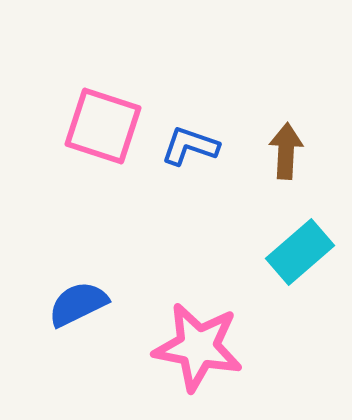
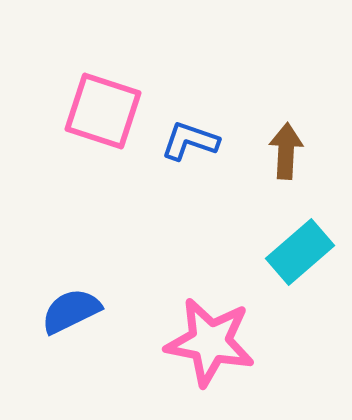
pink square: moved 15 px up
blue L-shape: moved 5 px up
blue semicircle: moved 7 px left, 7 px down
pink star: moved 12 px right, 5 px up
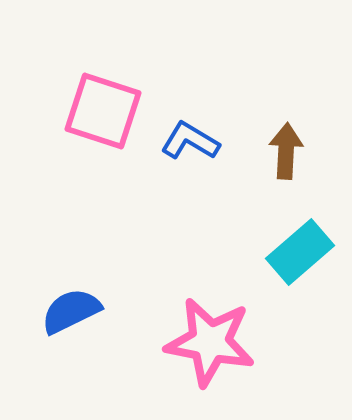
blue L-shape: rotated 12 degrees clockwise
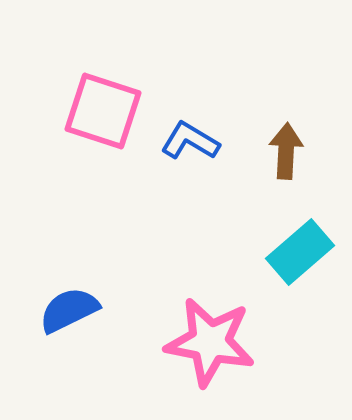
blue semicircle: moved 2 px left, 1 px up
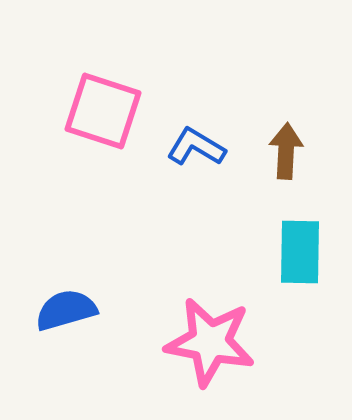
blue L-shape: moved 6 px right, 6 px down
cyan rectangle: rotated 48 degrees counterclockwise
blue semicircle: moved 3 px left; rotated 10 degrees clockwise
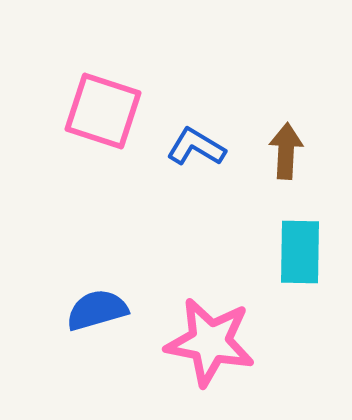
blue semicircle: moved 31 px right
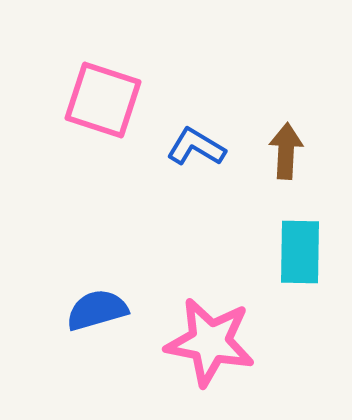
pink square: moved 11 px up
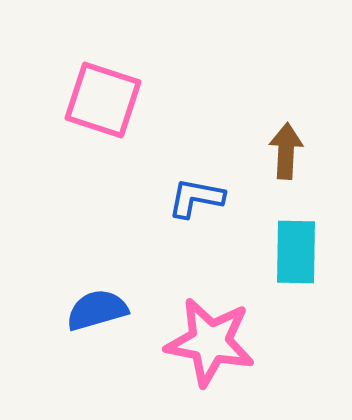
blue L-shape: moved 51 px down; rotated 20 degrees counterclockwise
cyan rectangle: moved 4 px left
